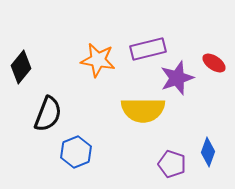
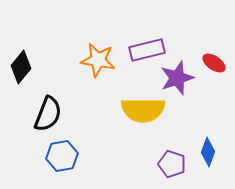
purple rectangle: moved 1 px left, 1 px down
blue hexagon: moved 14 px left, 4 px down; rotated 12 degrees clockwise
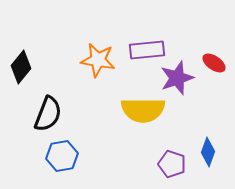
purple rectangle: rotated 8 degrees clockwise
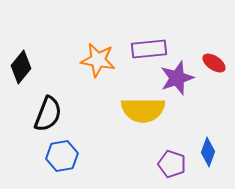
purple rectangle: moved 2 px right, 1 px up
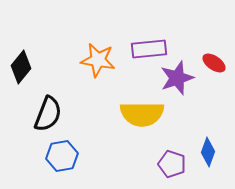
yellow semicircle: moved 1 px left, 4 px down
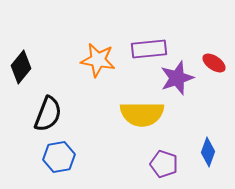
blue hexagon: moved 3 px left, 1 px down
purple pentagon: moved 8 px left
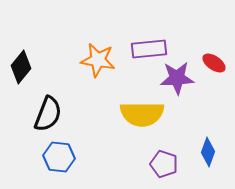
purple star: rotated 16 degrees clockwise
blue hexagon: rotated 16 degrees clockwise
